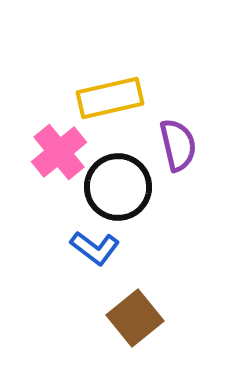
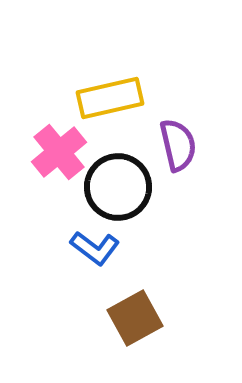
brown square: rotated 10 degrees clockwise
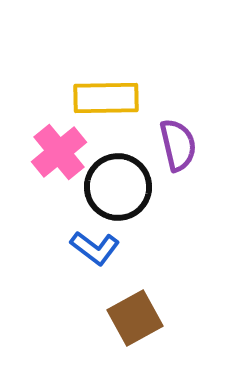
yellow rectangle: moved 4 px left; rotated 12 degrees clockwise
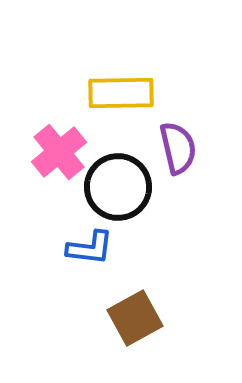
yellow rectangle: moved 15 px right, 5 px up
purple semicircle: moved 3 px down
blue L-shape: moved 5 px left; rotated 30 degrees counterclockwise
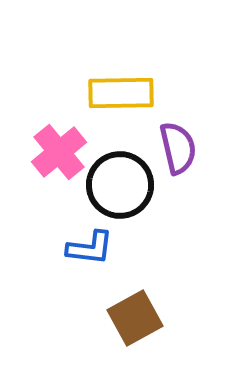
black circle: moved 2 px right, 2 px up
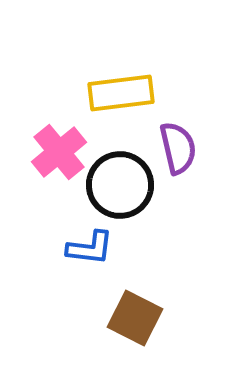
yellow rectangle: rotated 6 degrees counterclockwise
brown square: rotated 34 degrees counterclockwise
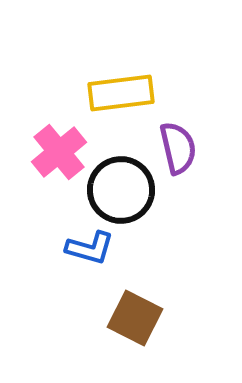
black circle: moved 1 px right, 5 px down
blue L-shape: rotated 9 degrees clockwise
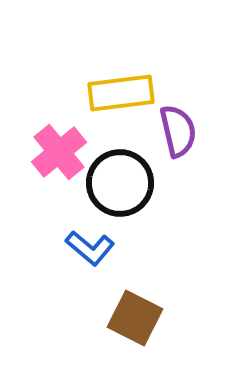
purple semicircle: moved 17 px up
black circle: moved 1 px left, 7 px up
blue L-shape: rotated 24 degrees clockwise
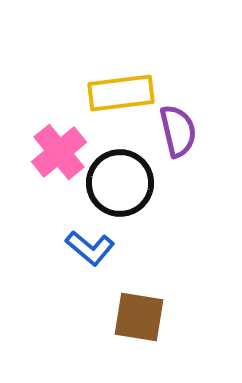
brown square: moved 4 px right, 1 px up; rotated 18 degrees counterclockwise
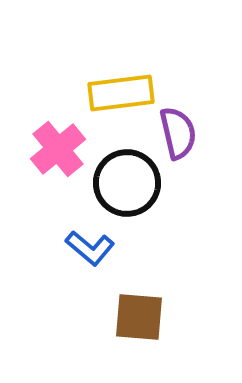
purple semicircle: moved 2 px down
pink cross: moved 1 px left, 3 px up
black circle: moved 7 px right
brown square: rotated 4 degrees counterclockwise
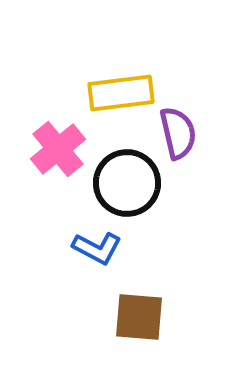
blue L-shape: moved 7 px right; rotated 12 degrees counterclockwise
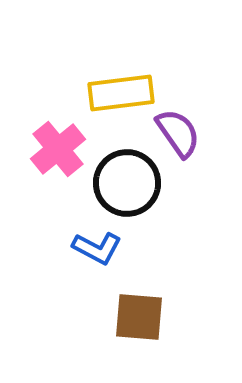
purple semicircle: rotated 22 degrees counterclockwise
